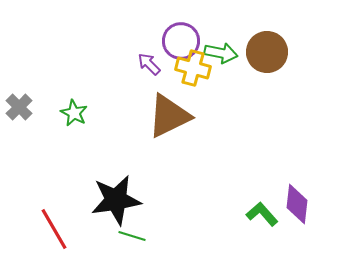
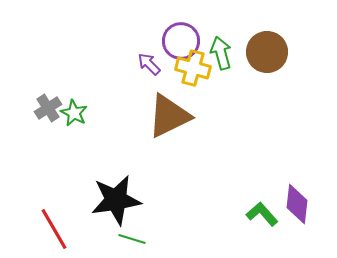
green arrow: rotated 116 degrees counterclockwise
gray cross: moved 29 px right, 1 px down; rotated 12 degrees clockwise
green line: moved 3 px down
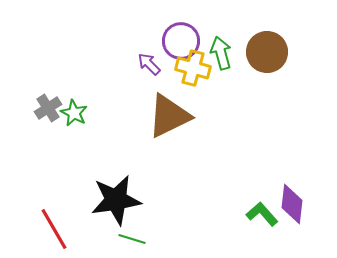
purple diamond: moved 5 px left
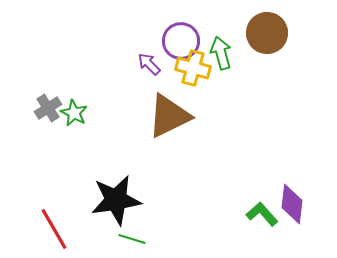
brown circle: moved 19 px up
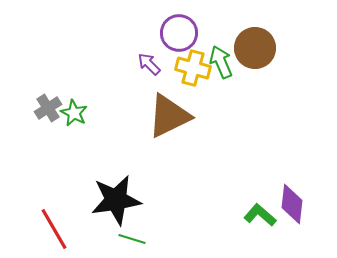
brown circle: moved 12 px left, 15 px down
purple circle: moved 2 px left, 8 px up
green arrow: moved 9 px down; rotated 8 degrees counterclockwise
green L-shape: moved 2 px left, 1 px down; rotated 8 degrees counterclockwise
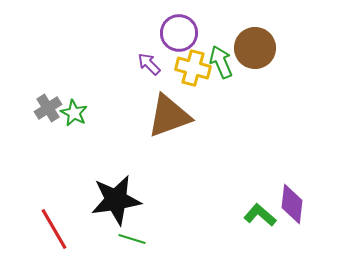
brown triangle: rotated 6 degrees clockwise
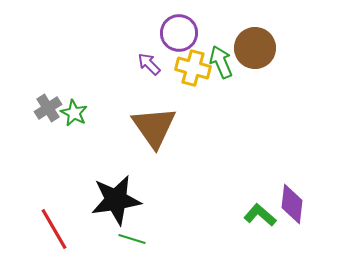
brown triangle: moved 15 px left, 11 px down; rotated 45 degrees counterclockwise
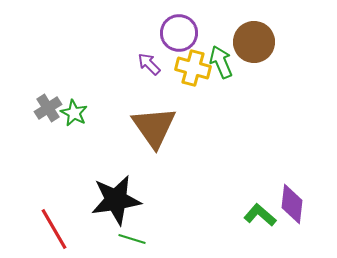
brown circle: moved 1 px left, 6 px up
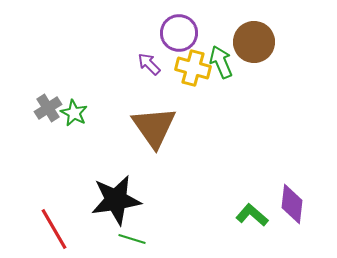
green L-shape: moved 8 px left
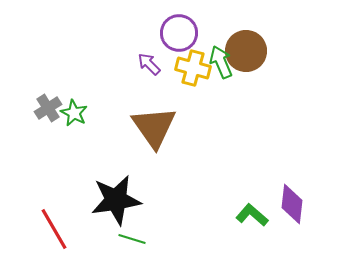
brown circle: moved 8 px left, 9 px down
